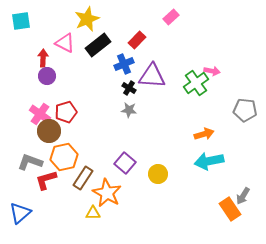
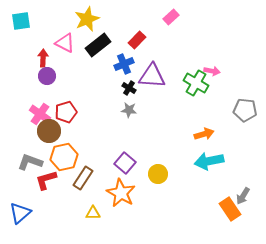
green cross: rotated 25 degrees counterclockwise
orange star: moved 14 px right
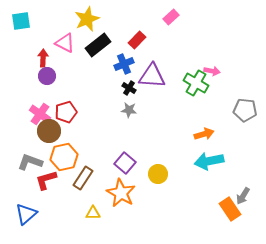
blue triangle: moved 6 px right, 1 px down
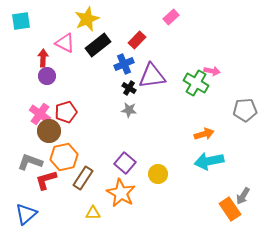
purple triangle: rotated 12 degrees counterclockwise
gray pentagon: rotated 10 degrees counterclockwise
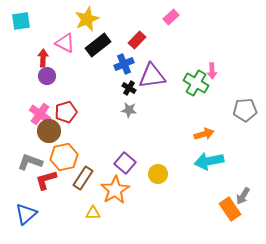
pink arrow: rotated 77 degrees clockwise
orange star: moved 6 px left, 3 px up; rotated 12 degrees clockwise
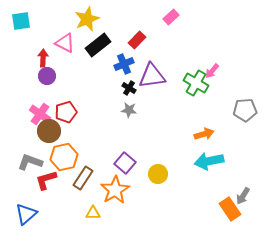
pink arrow: rotated 42 degrees clockwise
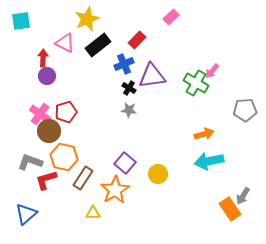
orange hexagon: rotated 24 degrees clockwise
